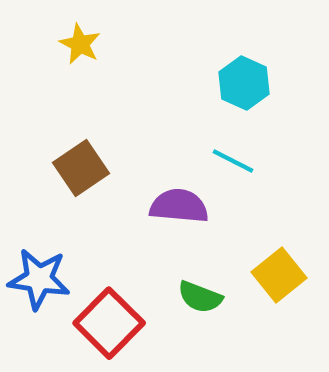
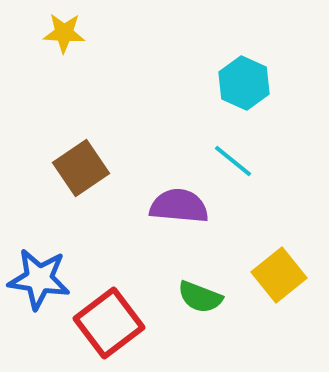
yellow star: moved 16 px left, 11 px up; rotated 24 degrees counterclockwise
cyan line: rotated 12 degrees clockwise
red square: rotated 8 degrees clockwise
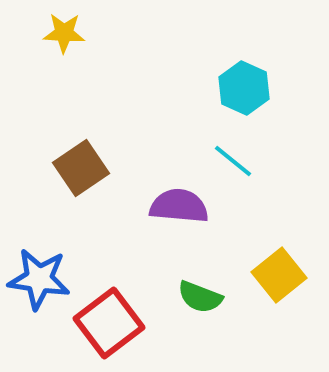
cyan hexagon: moved 5 px down
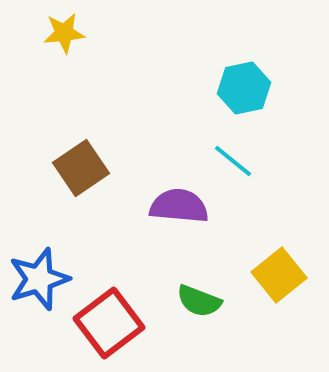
yellow star: rotated 9 degrees counterclockwise
cyan hexagon: rotated 24 degrees clockwise
blue star: rotated 26 degrees counterclockwise
green semicircle: moved 1 px left, 4 px down
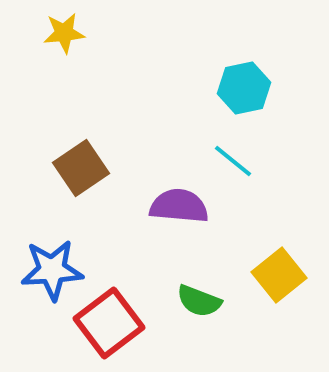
blue star: moved 13 px right, 9 px up; rotated 14 degrees clockwise
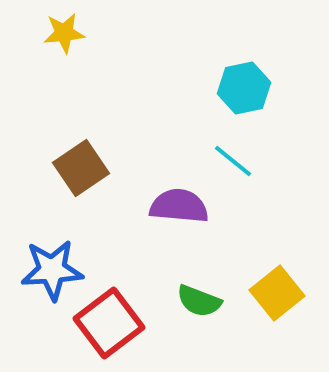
yellow square: moved 2 px left, 18 px down
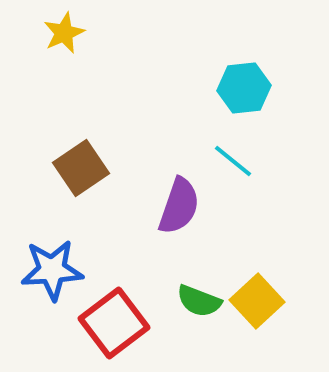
yellow star: rotated 18 degrees counterclockwise
cyan hexagon: rotated 6 degrees clockwise
purple semicircle: rotated 104 degrees clockwise
yellow square: moved 20 px left, 8 px down; rotated 4 degrees counterclockwise
red square: moved 5 px right
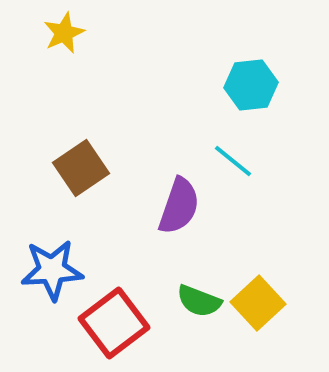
cyan hexagon: moved 7 px right, 3 px up
yellow square: moved 1 px right, 2 px down
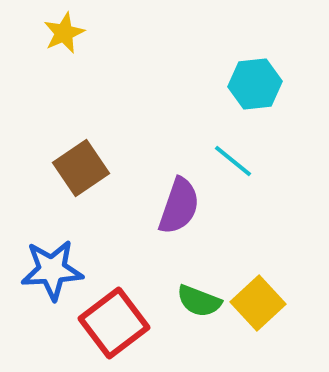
cyan hexagon: moved 4 px right, 1 px up
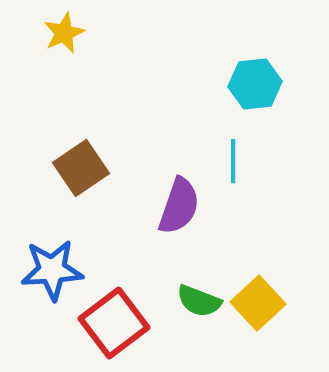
cyan line: rotated 51 degrees clockwise
